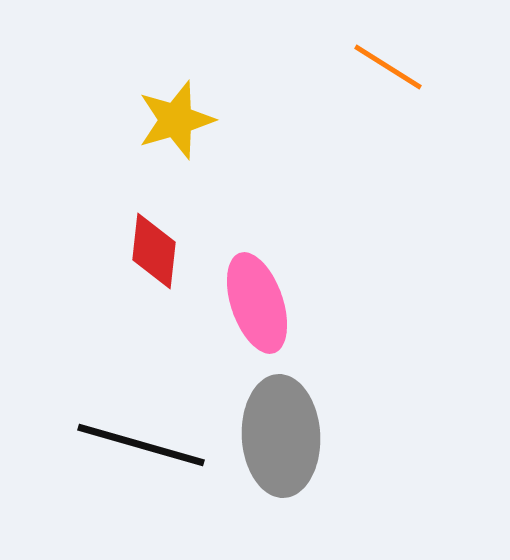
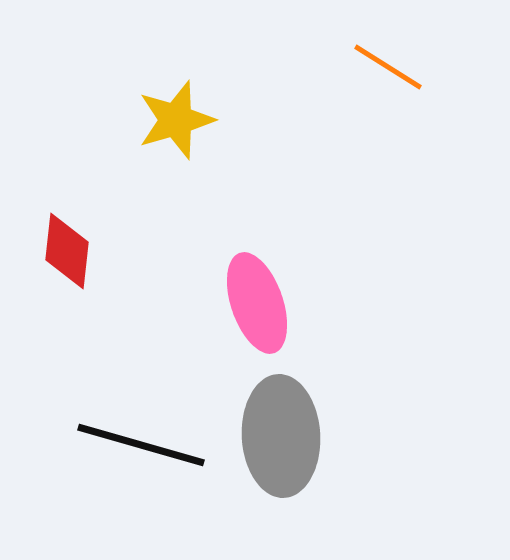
red diamond: moved 87 px left
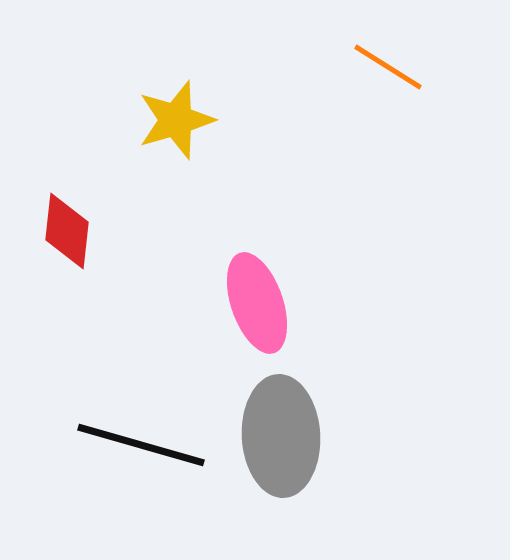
red diamond: moved 20 px up
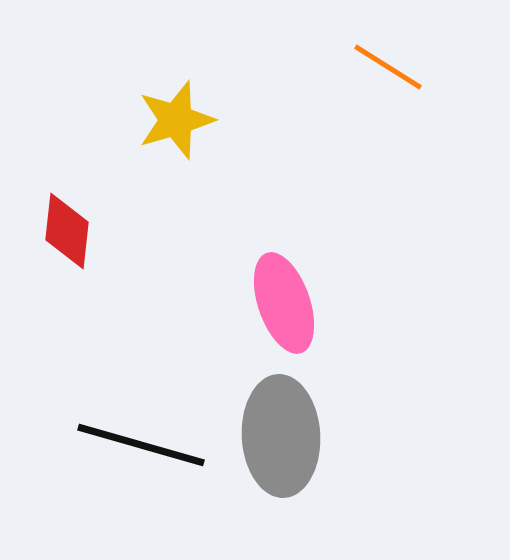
pink ellipse: moved 27 px right
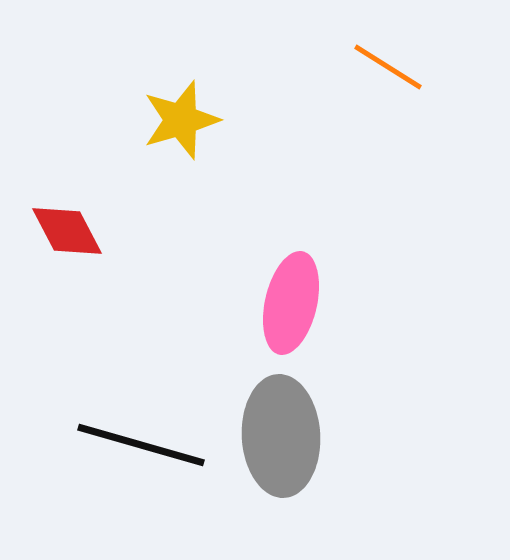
yellow star: moved 5 px right
red diamond: rotated 34 degrees counterclockwise
pink ellipse: moved 7 px right; rotated 32 degrees clockwise
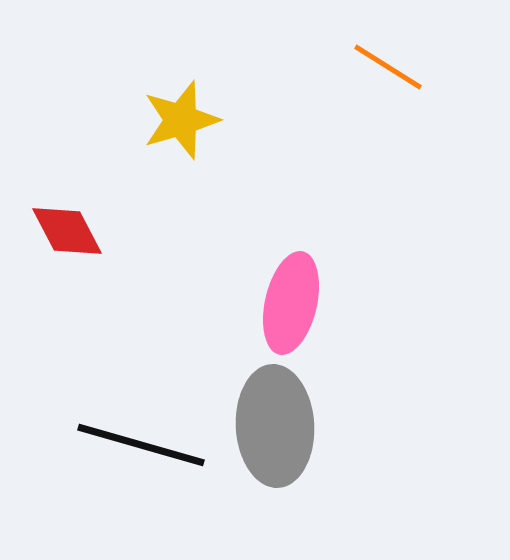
gray ellipse: moved 6 px left, 10 px up
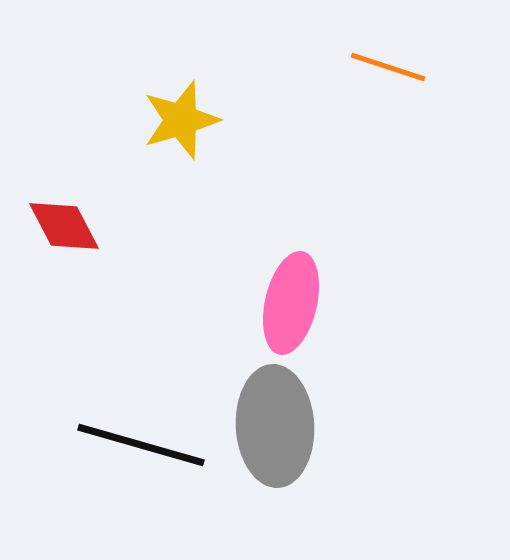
orange line: rotated 14 degrees counterclockwise
red diamond: moved 3 px left, 5 px up
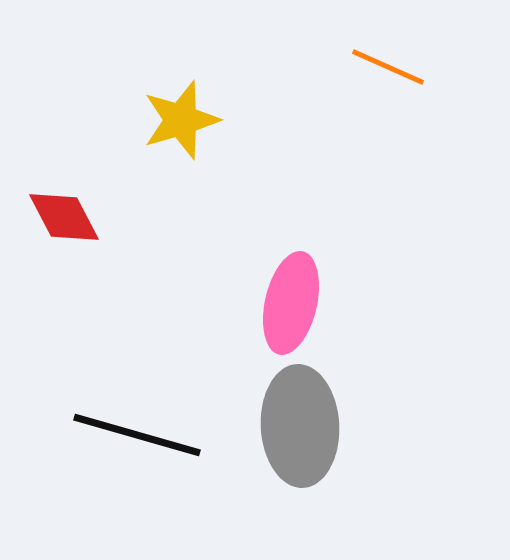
orange line: rotated 6 degrees clockwise
red diamond: moved 9 px up
gray ellipse: moved 25 px right
black line: moved 4 px left, 10 px up
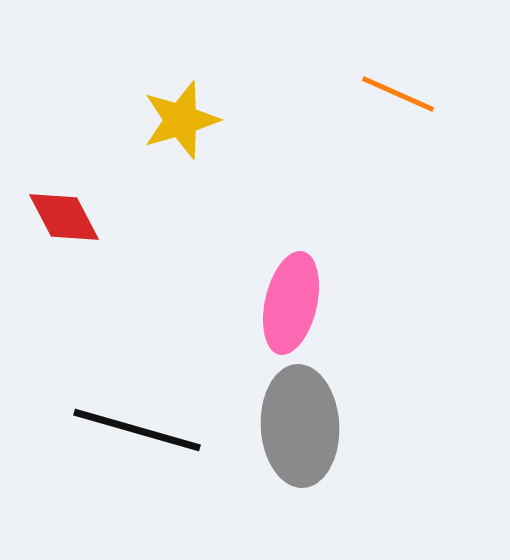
orange line: moved 10 px right, 27 px down
black line: moved 5 px up
